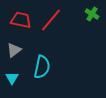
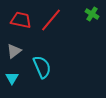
gray triangle: moved 1 px down
cyan semicircle: rotated 35 degrees counterclockwise
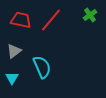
green cross: moved 2 px left, 1 px down; rotated 24 degrees clockwise
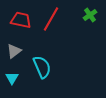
red line: moved 1 px up; rotated 10 degrees counterclockwise
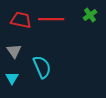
red line: rotated 60 degrees clockwise
gray triangle: rotated 28 degrees counterclockwise
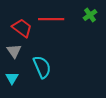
red trapezoid: moved 1 px right, 8 px down; rotated 25 degrees clockwise
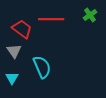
red trapezoid: moved 1 px down
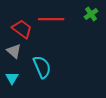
green cross: moved 1 px right, 1 px up
gray triangle: rotated 14 degrees counterclockwise
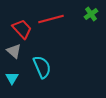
red line: rotated 15 degrees counterclockwise
red trapezoid: rotated 10 degrees clockwise
